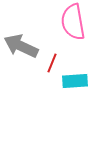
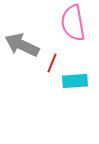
pink semicircle: moved 1 px down
gray arrow: moved 1 px right, 1 px up
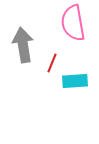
gray arrow: moved 1 px right; rotated 56 degrees clockwise
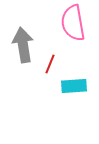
red line: moved 2 px left, 1 px down
cyan rectangle: moved 1 px left, 5 px down
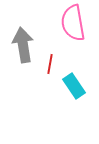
red line: rotated 12 degrees counterclockwise
cyan rectangle: rotated 60 degrees clockwise
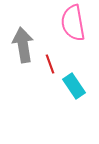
red line: rotated 30 degrees counterclockwise
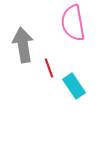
red line: moved 1 px left, 4 px down
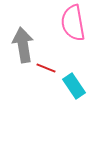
red line: moved 3 px left; rotated 48 degrees counterclockwise
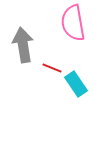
red line: moved 6 px right
cyan rectangle: moved 2 px right, 2 px up
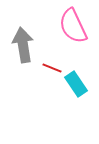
pink semicircle: moved 3 px down; rotated 15 degrees counterclockwise
